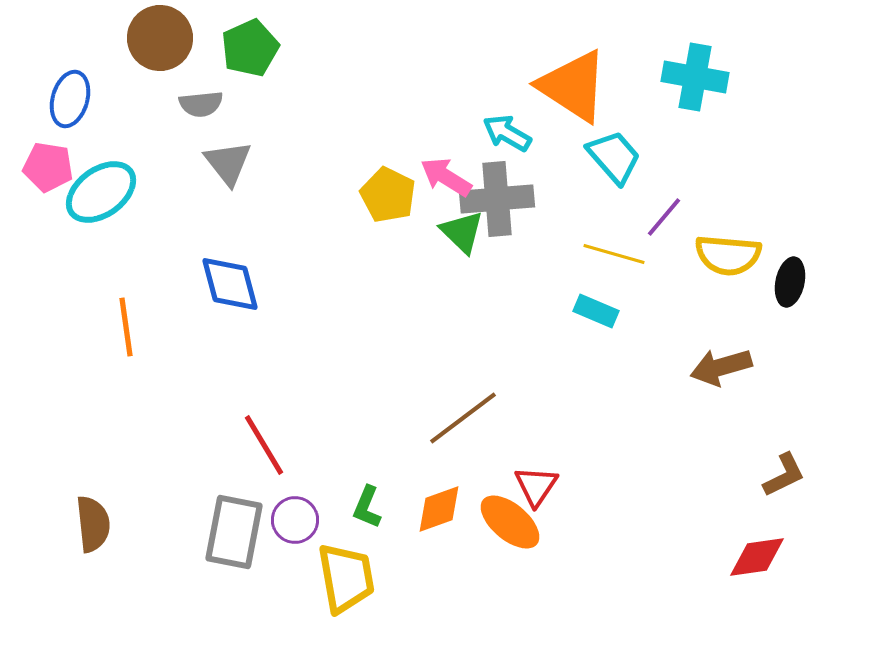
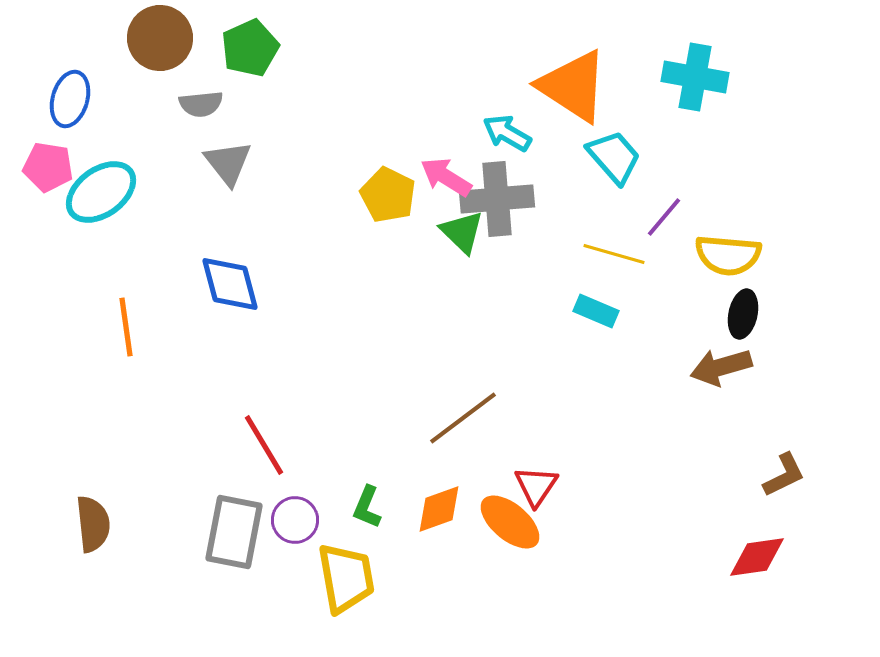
black ellipse: moved 47 px left, 32 px down
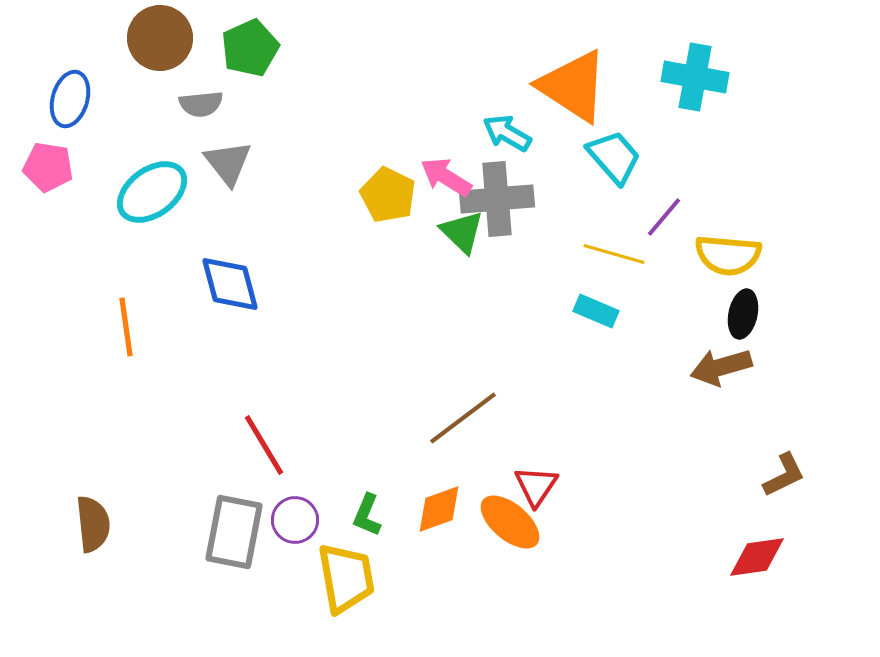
cyan ellipse: moved 51 px right
green L-shape: moved 8 px down
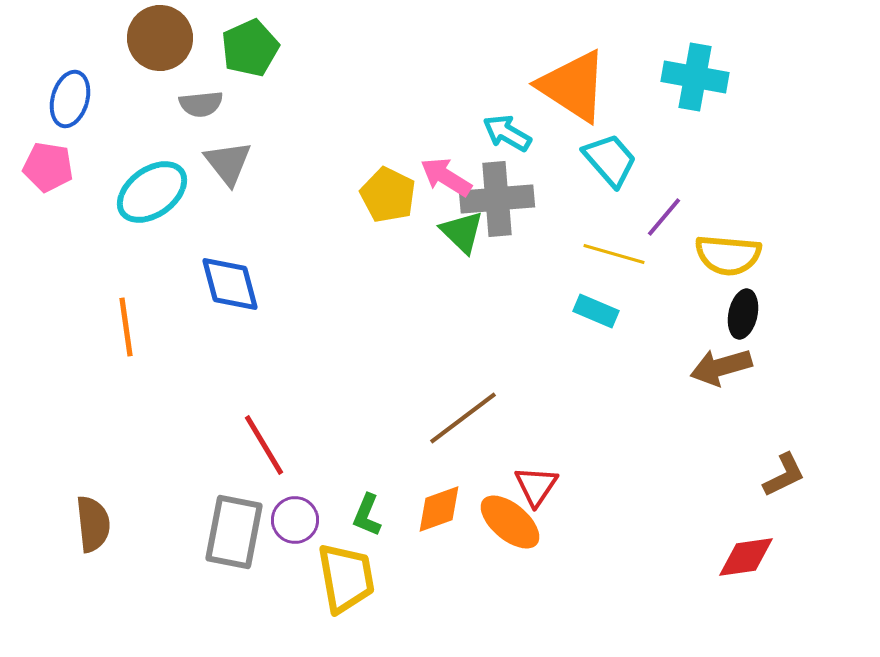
cyan trapezoid: moved 4 px left, 3 px down
red diamond: moved 11 px left
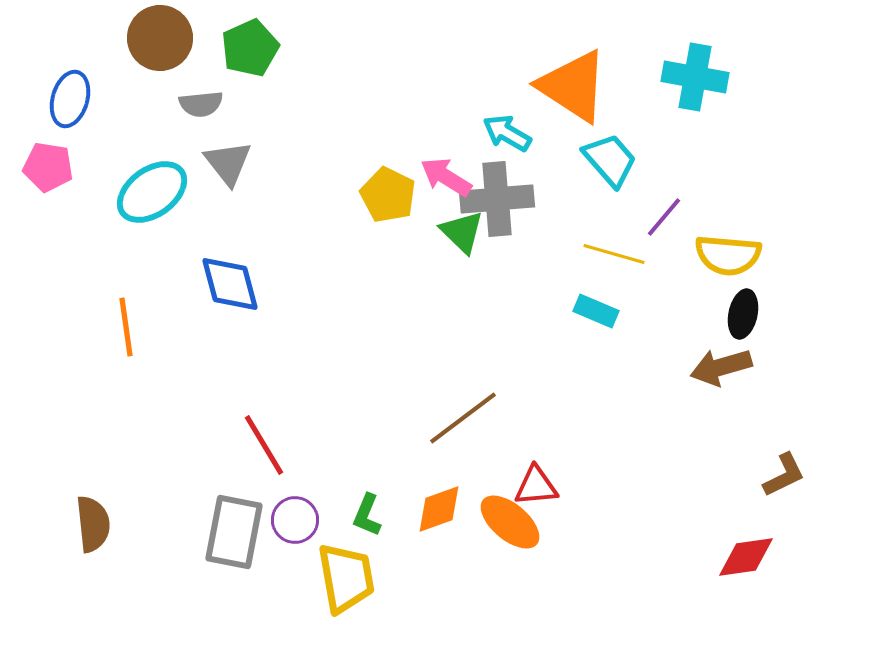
red triangle: rotated 51 degrees clockwise
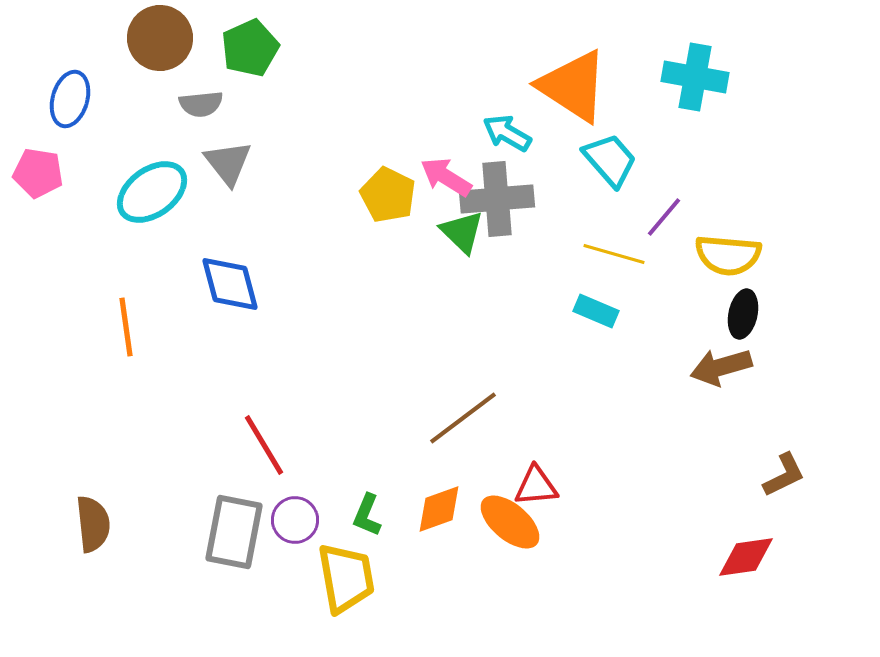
pink pentagon: moved 10 px left, 6 px down
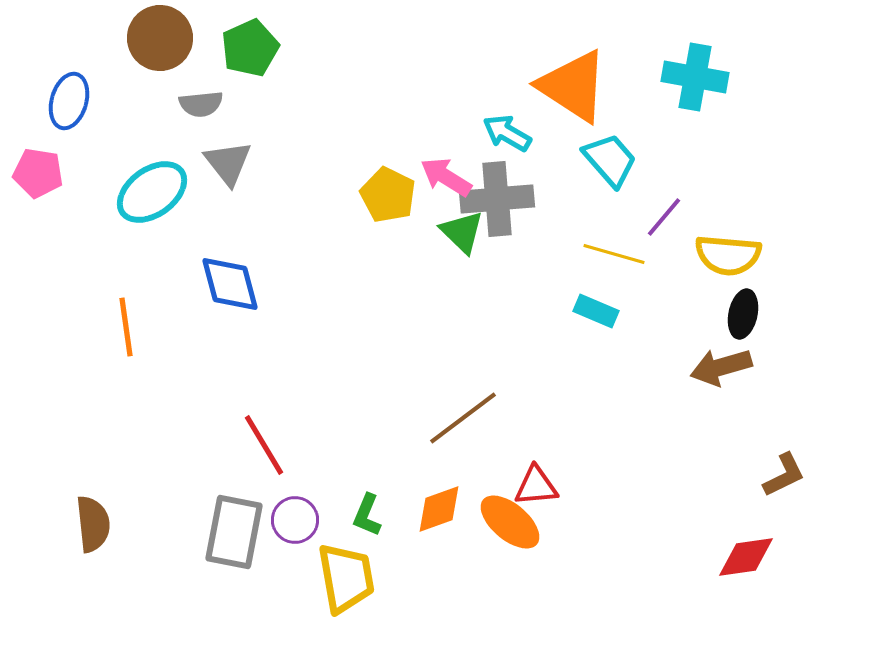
blue ellipse: moved 1 px left, 2 px down
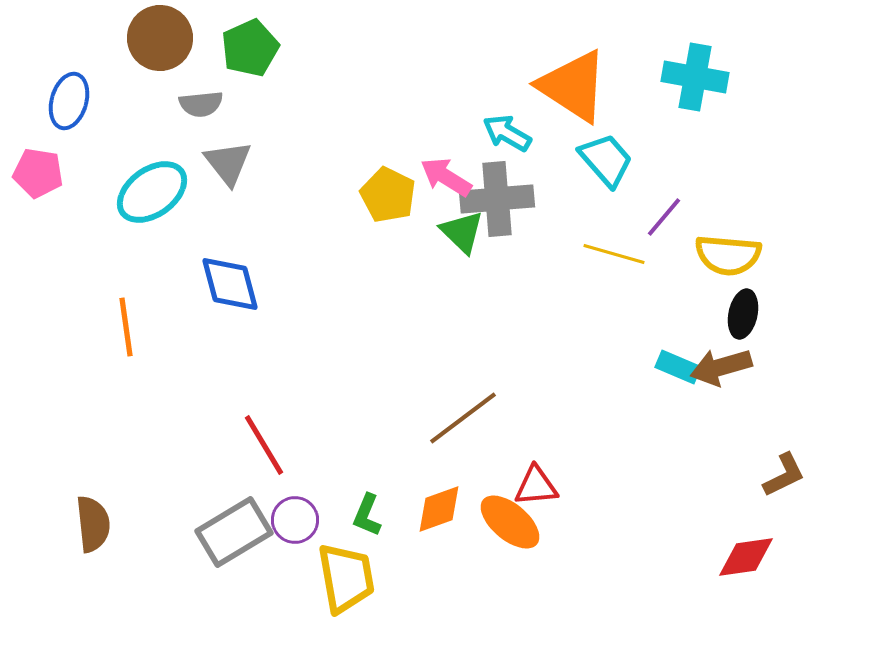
cyan trapezoid: moved 4 px left
cyan rectangle: moved 82 px right, 56 px down
gray rectangle: rotated 48 degrees clockwise
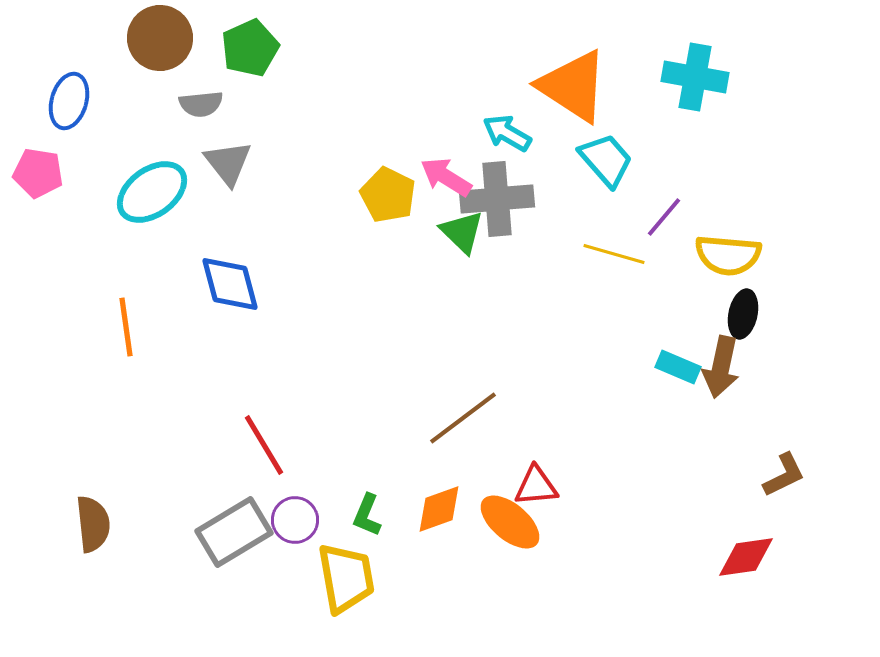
brown arrow: rotated 62 degrees counterclockwise
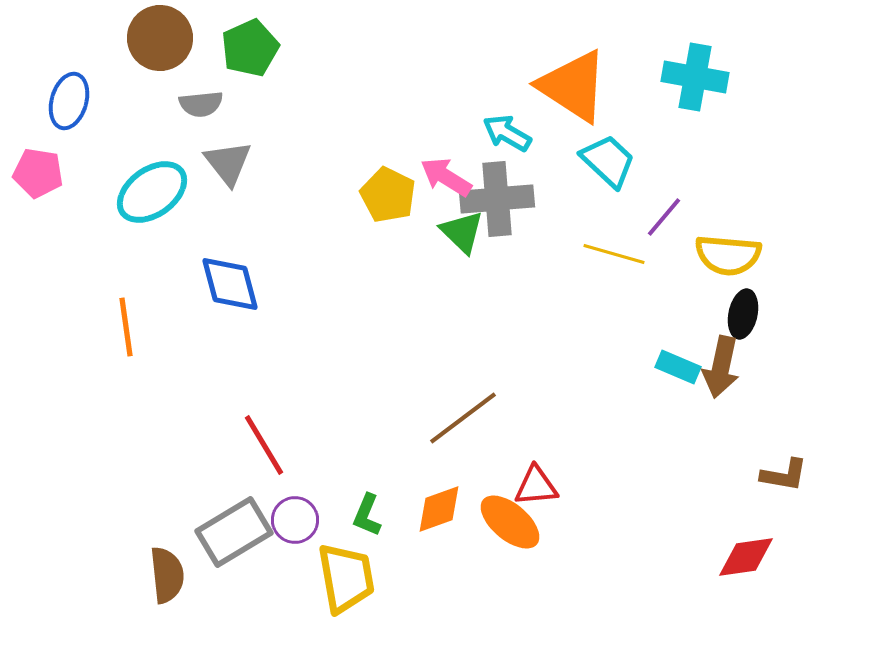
cyan trapezoid: moved 2 px right, 1 px down; rotated 6 degrees counterclockwise
brown L-shape: rotated 36 degrees clockwise
brown semicircle: moved 74 px right, 51 px down
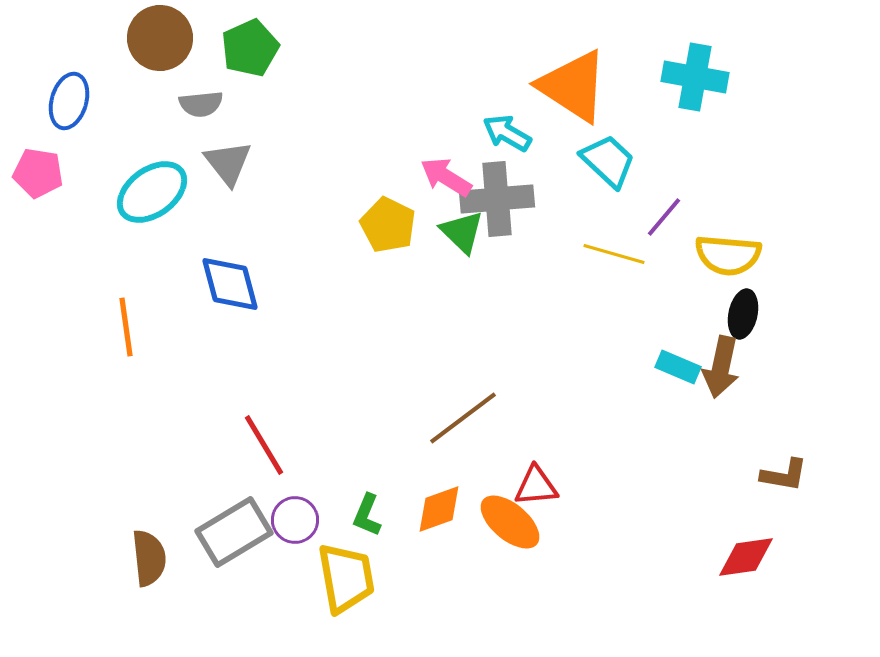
yellow pentagon: moved 30 px down
brown semicircle: moved 18 px left, 17 px up
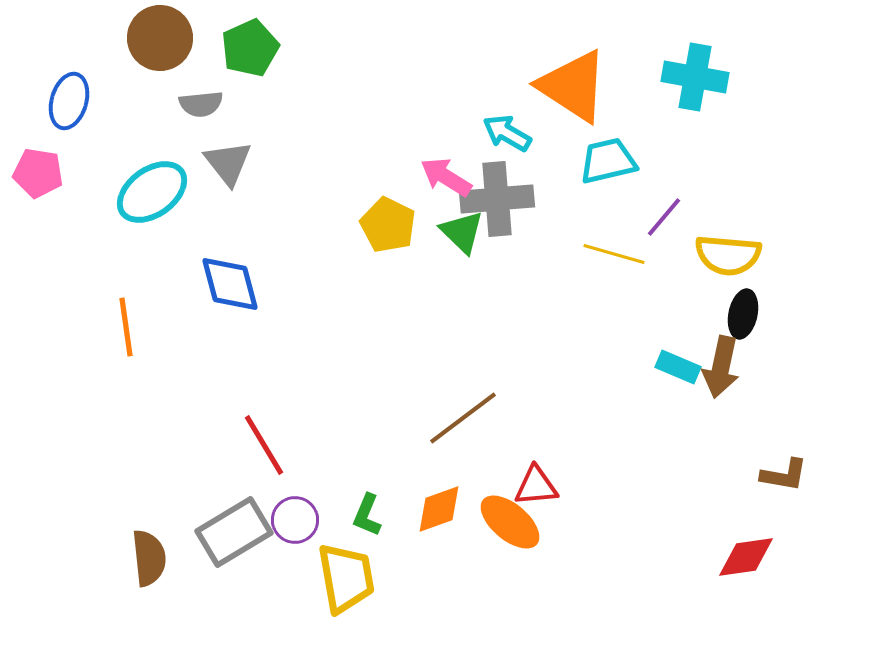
cyan trapezoid: rotated 56 degrees counterclockwise
